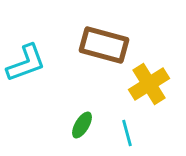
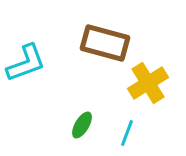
brown rectangle: moved 1 px right, 2 px up
yellow cross: moved 1 px left, 1 px up
cyan line: rotated 36 degrees clockwise
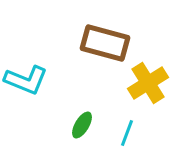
cyan L-shape: moved 17 px down; rotated 42 degrees clockwise
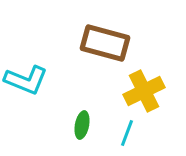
yellow cross: moved 4 px left, 8 px down; rotated 6 degrees clockwise
green ellipse: rotated 20 degrees counterclockwise
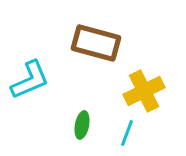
brown rectangle: moved 9 px left
cyan L-shape: moved 4 px right; rotated 45 degrees counterclockwise
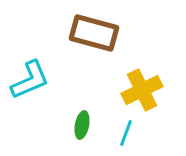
brown rectangle: moved 2 px left, 10 px up
yellow cross: moved 2 px left, 1 px up
cyan line: moved 1 px left
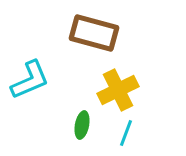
yellow cross: moved 24 px left
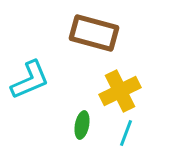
yellow cross: moved 2 px right, 1 px down
